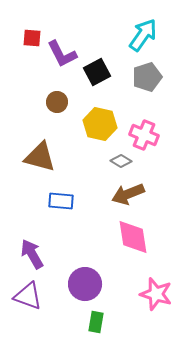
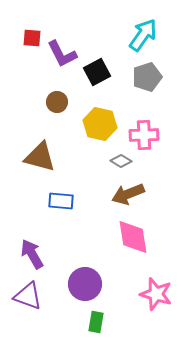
pink cross: rotated 24 degrees counterclockwise
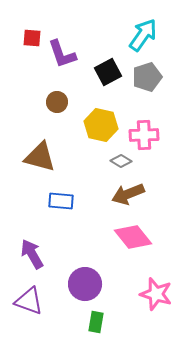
purple L-shape: rotated 8 degrees clockwise
black square: moved 11 px right
yellow hexagon: moved 1 px right, 1 px down
pink diamond: rotated 30 degrees counterclockwise
purple triangle: moved 1 px right, 5 px down
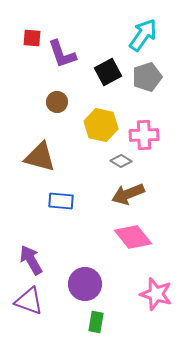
purple arrow: moved 1 px left, 6 px down
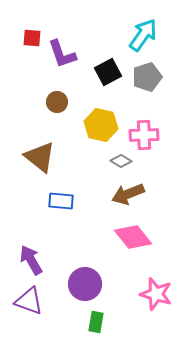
brown triangle: rotated 24 degrees clockwise
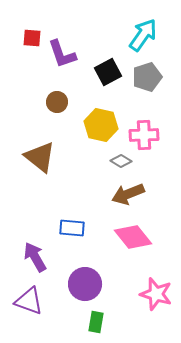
blue rectangle: moved 11 px right, 27 px down
purple arrow: moved 4 px right, 3 px up
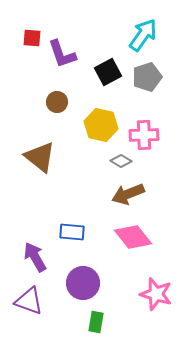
blue rectangle: moved 4 px down
purple circle: moved 2 px left, 1 px up
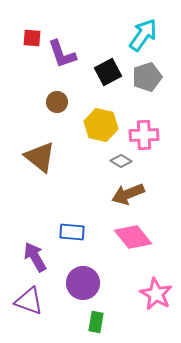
pink star: rotated 12 degrees clockwise
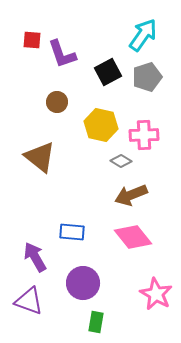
red square: moved 2 px down
brown arrow: moved 3 px right, 1 px down
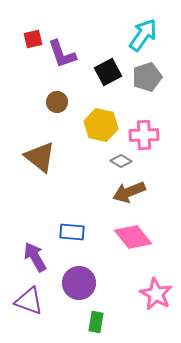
red square: moved 1 px right, 1 px up; rotated 18 degrees counterclockwise
brown arrow: moved 2 px left, 3 px up
purple circle: moved 4 px left
